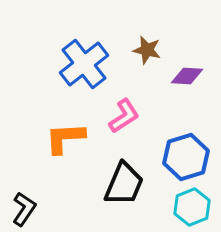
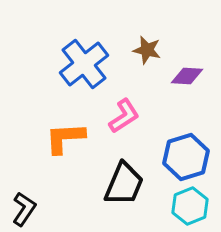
cyan hexagon: moved 2 px left, 1 px up
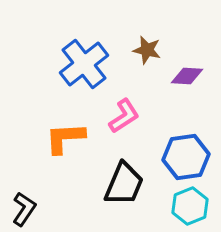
blue hexagon: rotated 9 degrees clockwise
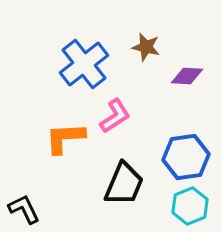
brown star: moved 1 px left, 3 px up
pink L-shape: moved 9 px left
black L-shape: rotated 60 degrees counterclockwise
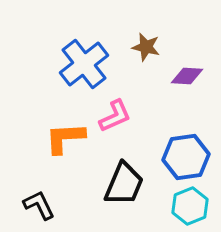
pink L-shape: rotated 9 degrees clockwise
black L-shape: moved 15 px right, 4 px up
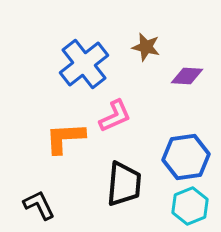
black trapezoid: rotated 18 degrees counterclockwise
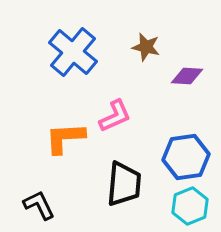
blue cross: moved 11 px left, 12 px up; rotated 12 degrees counterclockwise
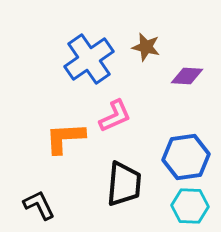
blue cross: moved 16 px right, 7 px down; rotated 15 degrees clockwise
cyan hexagon: rotated 24 degrees clockwise
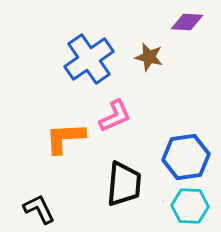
brown star: moved 3 px right, 10 px down
purple diamond: moved 54 px up
black L-shape: moved 4 px down
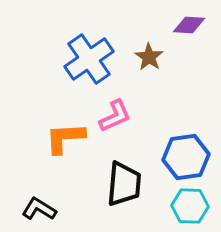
purple diamond: moved 2 px right, 3 px down
brown star: rotated 20 degrees clockwise
black L-shape: rotated 32 degrees counterclockwise
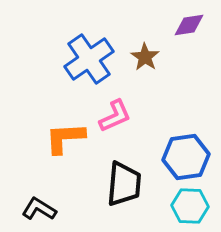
purple diamond: rotated 12 degrees counterclockwise
brown star: moved 4 px left
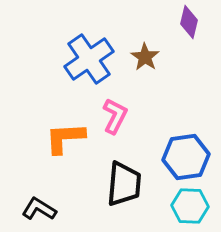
purple diamond: moved 3 px up; rotated 68 degrees counterclockwise
pink L-shape: rotated 39 degrees counterclockwise
